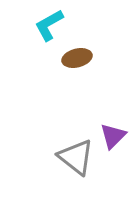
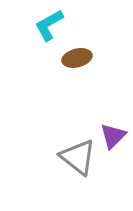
gray triangle: moved 2 px right
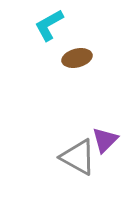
purple triangle: moved 8 px left, 4 px down
gray triangle: rotated 9 degrees counterclockwise
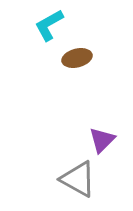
purple triangle: moved 3 px left
gray triangle: moved 22 px down
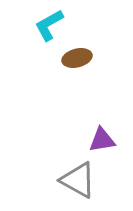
purple triangle: rotated 36 degrees clockwise
gray triangle: moved 1 px down
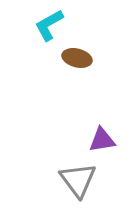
brown ellipse: rotated 28 degrees clockwise
gray triangle: rotated 24 degrees clockwise
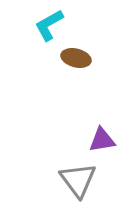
brown ellipse: moved 1 px left
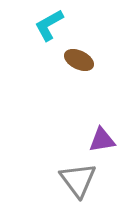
brown ellipse: moved 3 px right, 2 px down; rotated 12 degrees clockwise
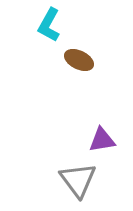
cyan L-shape: rotated 32 degrees counterclockwise
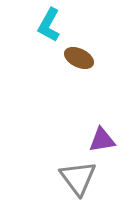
brown ellipse: moved 2 px up
gray triangle: moved 2 px up
